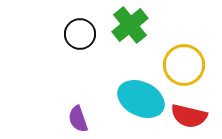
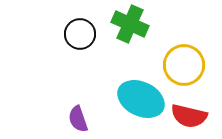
green cross: moved 1 px up; rotated 27 degrees counterclockwise
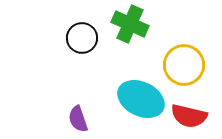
black circle: moved 2 px right, 4 px down
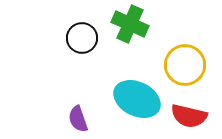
yellow circle: moved 1 px right
cyan ellipse: moved 4 px left
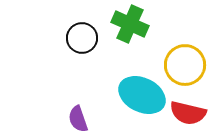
cyan ellipse: moved 5 px right, 4 px up
red semicircle: moved 1 px left, 3 px up
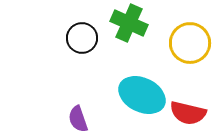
green cross: moved 1 px left, 1 px up
yellow circle: moved 5 px right, 22 px up
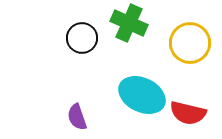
purple semicircle: moved 1 px left, 2 px up
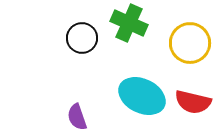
cyan ellipse: moved 1 px down
red semicircle: moved 5 px right, 11 px up
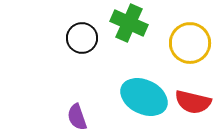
cyan ellipse: moved 2 px right, 1 px down
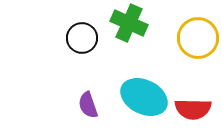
yellow circle: moved 8 px right, 5 px up
red semicircle: moved 7 px down; rotated 12 degrees counterclockwise
purple semicircle: moved 11 px right, 12 px up
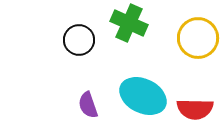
black circle: moved 3 px left, 2 px down
cyan ellipse: moved 1 px left, 1 px up
red semicircle: moved 2 px right
